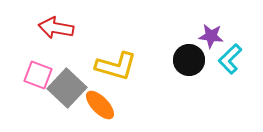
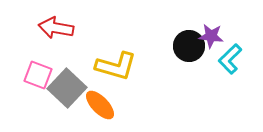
black circle: moved 14 px up
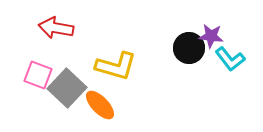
black circle: moved 2 px down
cyan L-shape: rotated 84 degrees counterclockwise
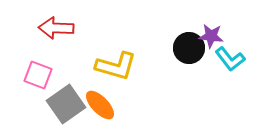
red arrow: rotated 8 degrees counterclockwise
gray square: moved 1 px left, 16 px down; rotated 12 degrees clockwise
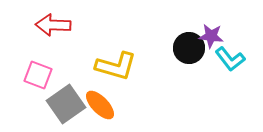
red arrow: moved 3 px left, 3 px up
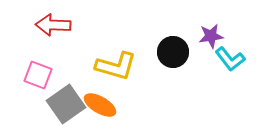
purple star: rotated 15 degrees counterclockwise
black circle: moved 16 px left, 4 px down
orange ellipse: rotated 16 degrees counterclockwise
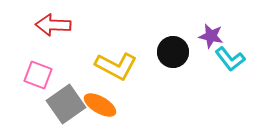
purple star: rotated 20 degrees clockwise
yellow L-shape: rotated 12 degrees clockwise
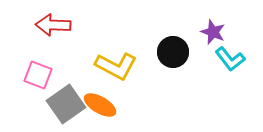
purple star: moved 2 px right, 4 px up; rotated 10 degrees clockwise
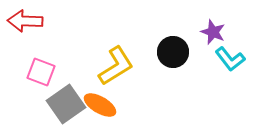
red arrow: moved 28 px left, 4 px up
yellow L-shape: rotated 60 degrees counterclockwise
pink square: moved 3 px right, 3 px up
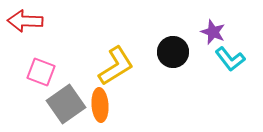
orange ellipse: rotated 56 degrees clockwise
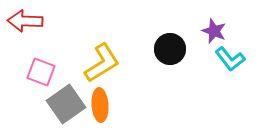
purple star: moved 1 px right, 1 px up
black circle: moved 3 px left, 3 px up
yellow L-shape: moved 14 px left, 3 px up
